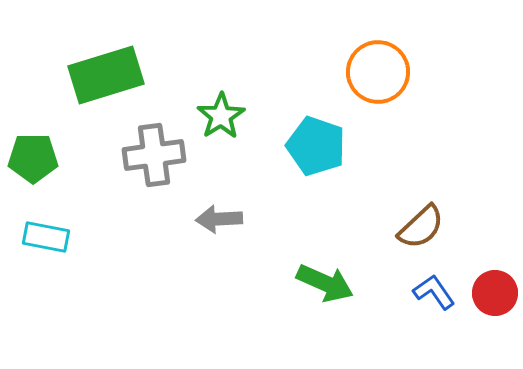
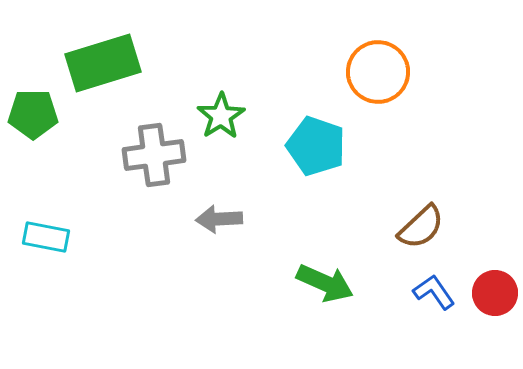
green rectangle: moved 3 px left, 12 px up
green pentagon: moved 44 px up
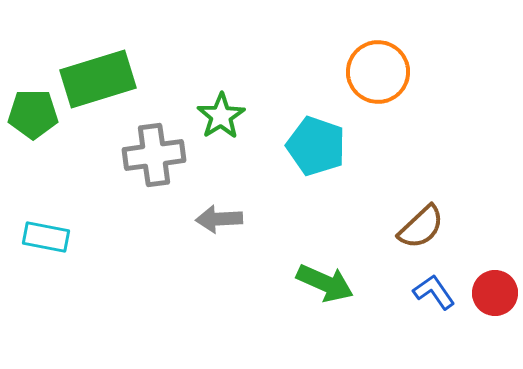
green rectangle: moved 5 px left, 16 px down
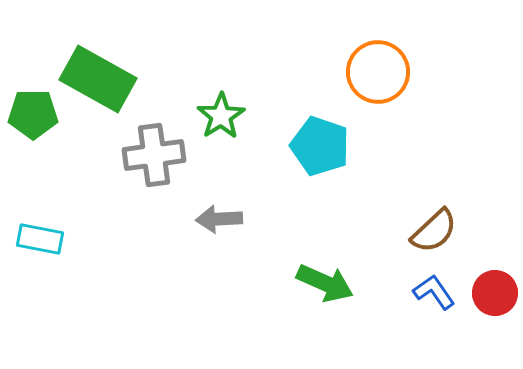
green rectangle: rotated 46 degrees clockwise
cyan pentagon: moved 4 px right
brown semicircle: moved 13 px right, 4 px down
cyan rectangle: moved 6 px left, 2 px down
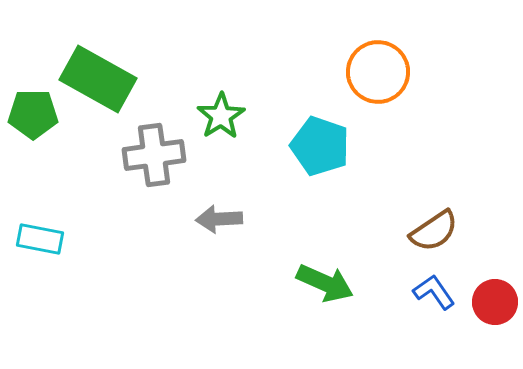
brown semicircle: rotated 9 degrees clockwise
red circle: moved 9 px down
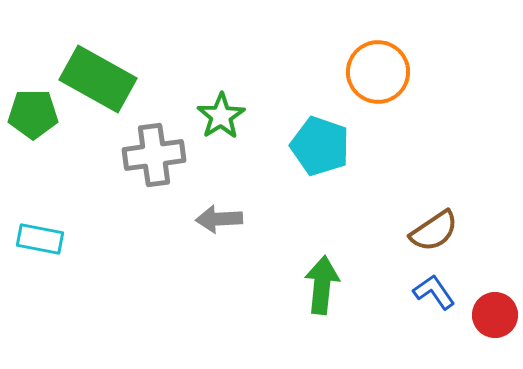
green arrow: moved 3 px left, 2 px down; rotated 108 degrees counterclockwise
red circle: moved 13 px down
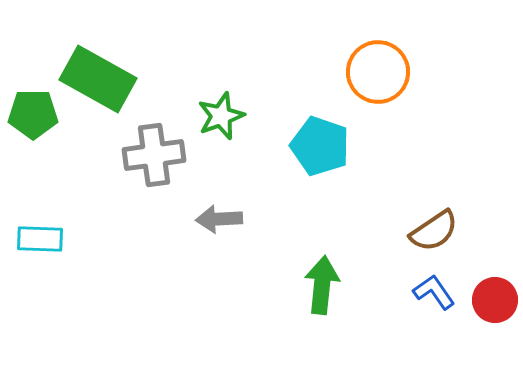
green star: rotated 12 degrees clockwise
cyan rectangle: rotated 9 degrees counterclockwise
red circle: moved 15 px up
